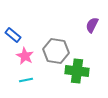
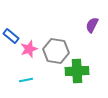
blue rectangle: moved 2 px left, 1 px down
pink star: moved 4 px right, 7 px up; rotated 24 degrees clockwise
green cross: rotated 10 degrees counterclockwise
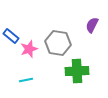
gray hexagon: moved 2 px right, 8 px up
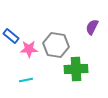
purple semicircle: moved 2 px down
gray hexagon: moved 2 px left, 2 px down
pink star: rotated 18 degrees clockwise
green cross: moved 1 px left, 2 px up
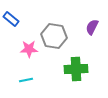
blue rectangle: moved 17 px up
gray hexagon: moved 2 px left, 9 px up
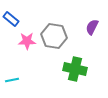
pink star: moved 2 px left, 8 px up
green cross: moved 1 px left; rotated 15 degrees clockwise
cyan line: moved 14 px left
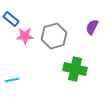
gray hexagon: rotated 25 degrees counterclockwise
pink star: moved 2 px left, 5 px up
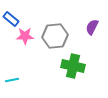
gray hexagon: moved 1 px right; rotated 10 degrees clockwise
green cross: moved 2 px left, 3 px up
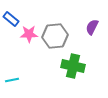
pink star: moved 4 px right, 2 px up
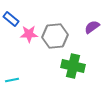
purple semicircle: rotated 28 degrees clockwise
